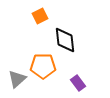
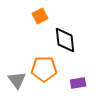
orange pentagon: moved 1 px right, 3 px down
gray triangle: moved 1 px down; rotated 24 degrees counterclockwise
purple rectangle: rotated 63 degrees counterclockwise
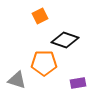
black diamond: rotated 64 degrees counterclockwise
orange pentagon: moved 6 px up
gray triangle: rotated 36 degrees counterclockwise
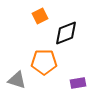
black diamond: moved 1 px right, 7 px up; rotated 40 degrees counterclockwise
orange pentagon: moved 1 px up
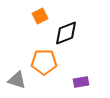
purple rectangle: moved 3 px right, 1 px up
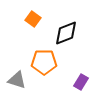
orange square: moved 7 px left, 3 px down; rotated 28 degrees counterclockwise
purple rectangle: rotated 49 degrees counterclockwise
